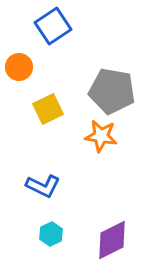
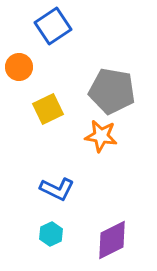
blue L-shape: moved 14 px right, 3 px down
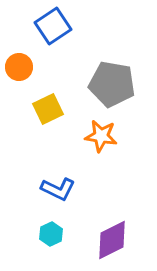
gray pentagon: moved 7 px up
blue L-shape: moved 1 px right
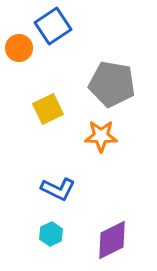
orange circle: moved 19 px up
orange star: rotated 8 degrees counterclockwise
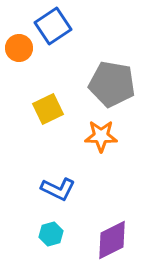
cyan hexagon: rotated 10 degrees clockwise
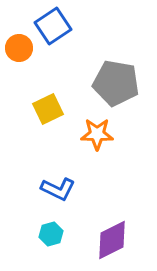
gray pentagon: moved 4 px right, 1 px up
orange star: moved 4 px left, 2 px up
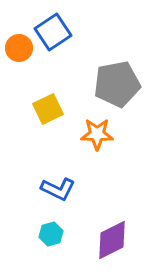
blue square: moved 6 px down
gray pentagon: moved 1 px right, 1 px down; rotated 21 degrees counterclockwise
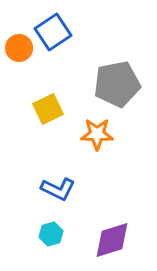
purple diamond: rotated 9 degrees clockwise
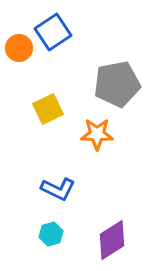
purple diamond: rotated 15 degrees counterclockwise
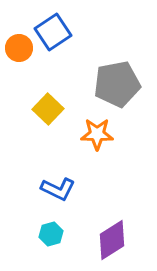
yellow square: rotated 20 degrees counterclockwise
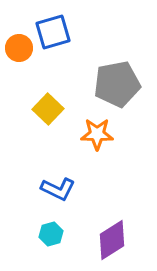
blue square: rotated 18 degrees clockwise
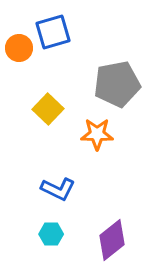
cyan hexagon: rotated 15 degrees clockwise
purple diamond: rotated 6 degrees counterclockwise
